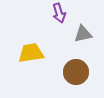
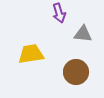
gray triangle: rotated 18 degrees clockwise
yellow trapezoid: moved 1 px down
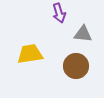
yellow trapezoid: moved 1 px left
brown circle: moved 6 px up
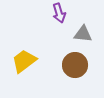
yellow trapezoid: moved 6 px left, 7 px down; rotated 28 degrees counterclockwise
brown circle: moved 1 px left, 1 px up
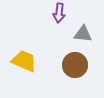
purple arrow: rotated 24 degrees clockwise
yellow trapezoid: rotated 60 degrees clockwise
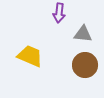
yellow trapezoid: moved 6 px right, 5 px up
brown circle: moved 10 px right
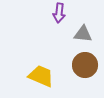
yellow trapezoid: moved 11 px right, 20 px down
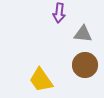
yellow trapezoid: moved 4 px down; rotated 148 degrees counterclockwise
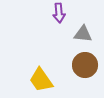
purple arrow: rotated 12 degrees counterclockwise
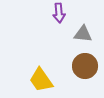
brown circle: moved 1 px down
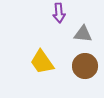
yellow trapezoid: moved 1 px right, 18 px up
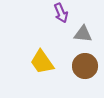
purple arrow: moved 2 px right; rotated 18 degrees counterclockwise
